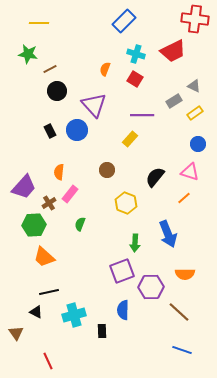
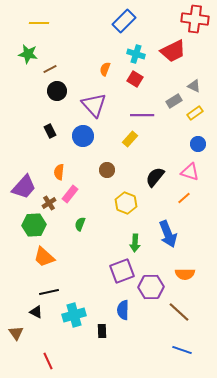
blue circle at (77, 130): moved 6 px right, 6 px down
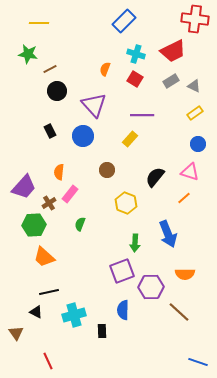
gray rectangle at (174, 101): moved 3 px left, 20 px up
blue line at (182, 350): moved 16 px right, 12 px down
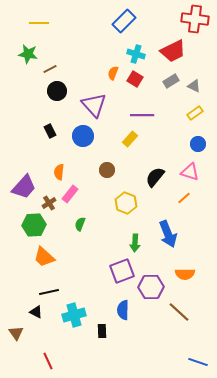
orange semicircle at (105, 69): moved 8 px right, 4 px down
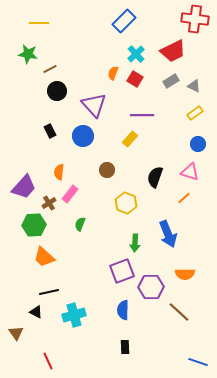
cyan cross at (136, 54): rotated 30 degrees clockwise
black semicircle at (155, 177): rotated 20 degrees counterclockwise
black rectangle at (102, 331): moved 23 px right, 16 px down
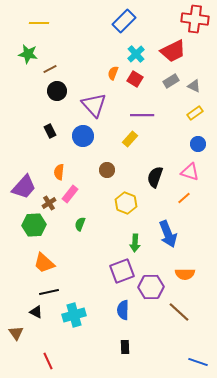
orange trapezoid at (44, 257): moved 6 px down
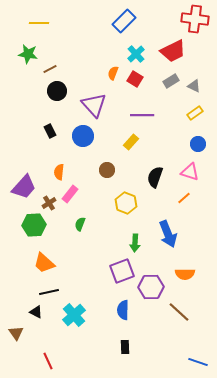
yellow rectangle at (130, 139): moved 1 px right, 3 px down
cyan cross at (74, 315): rotated 25 degrees counterclockwise
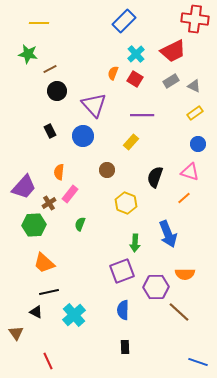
purple hexagon at (151, 287): moved 5 px right
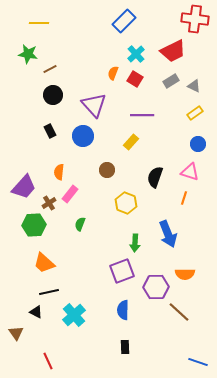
black circle at (57, 91): moved 4 px left, 4 px down
orange line at (184, 198): rotated 32 degrees counterclockwise
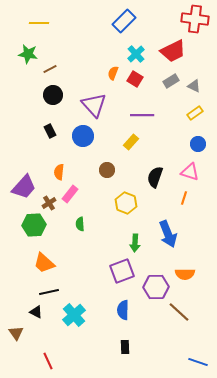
green semicircle at (80, 224): rotated 24 degrees counterclockwise
